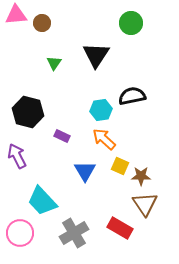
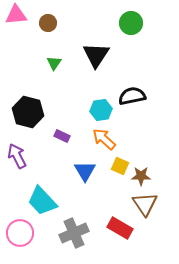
brown circle: moved 6 px right
gray cross: rotated 8 degrees clockwise
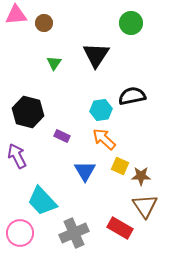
brown circle: moved 4 px left
brown triangle: moved 2 px down
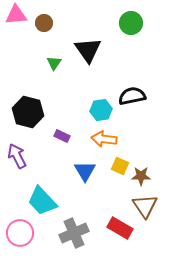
black triangle: moved 8 px left, 5 px up; rotated 8 degrees counterclockwise
orange arrow: rotated 35 degrees counterclockwise
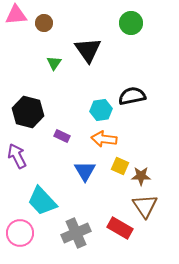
gray cross: moved 2 px right
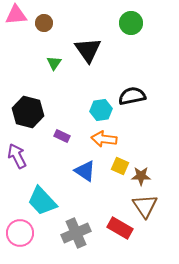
blue triangle: rotated 25 degrees counterclockwise
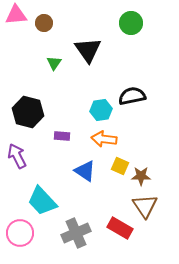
purple rectangle: rotated 21 degrees counterclockwise
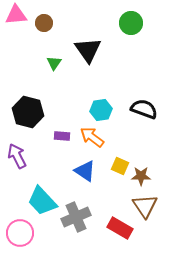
black semicircle: moved 12 px right, 13 px down; rotated 32 degrees clockwise
orange arrow: moved 12 px left, 2 px up; rotated 30 degrees clockwise
gray cross: moved 16 px up
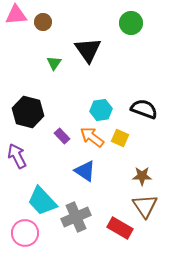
brown circle: moved 1 px left, 1 px up
purple rectangle: rotated 42 degrees clockwise
yellow square: moved 28 px up
brown star: moved 1 px right
pink circle: moved 5 px right
